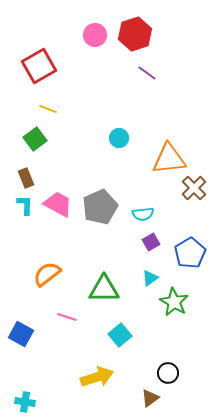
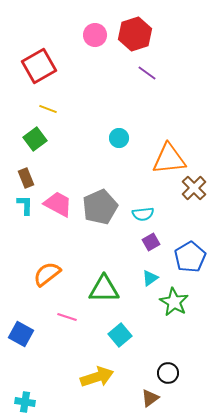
blue pentagon: moved 4 px down
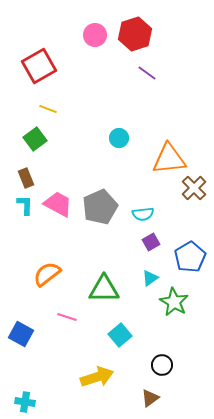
black circle: moved 6 px left, 8 px up
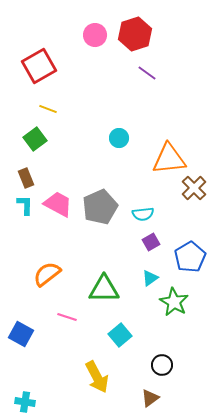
yellow arrow: rotated 80 degrees clockwise
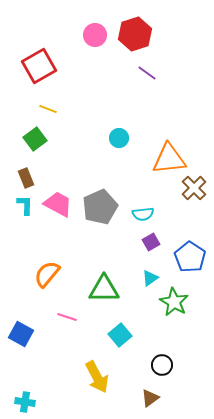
blue pentagon: rotated 8 degrees counterclockwise
orange semicircle: rotated 12 degrees counterclockwise
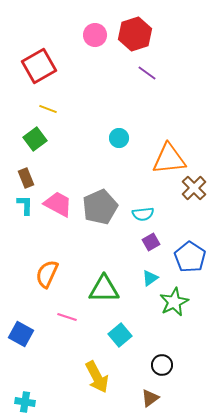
orange semicircle: rotated 16 degrees counterclockwise
green star: rotated 16 degrees clockwise
